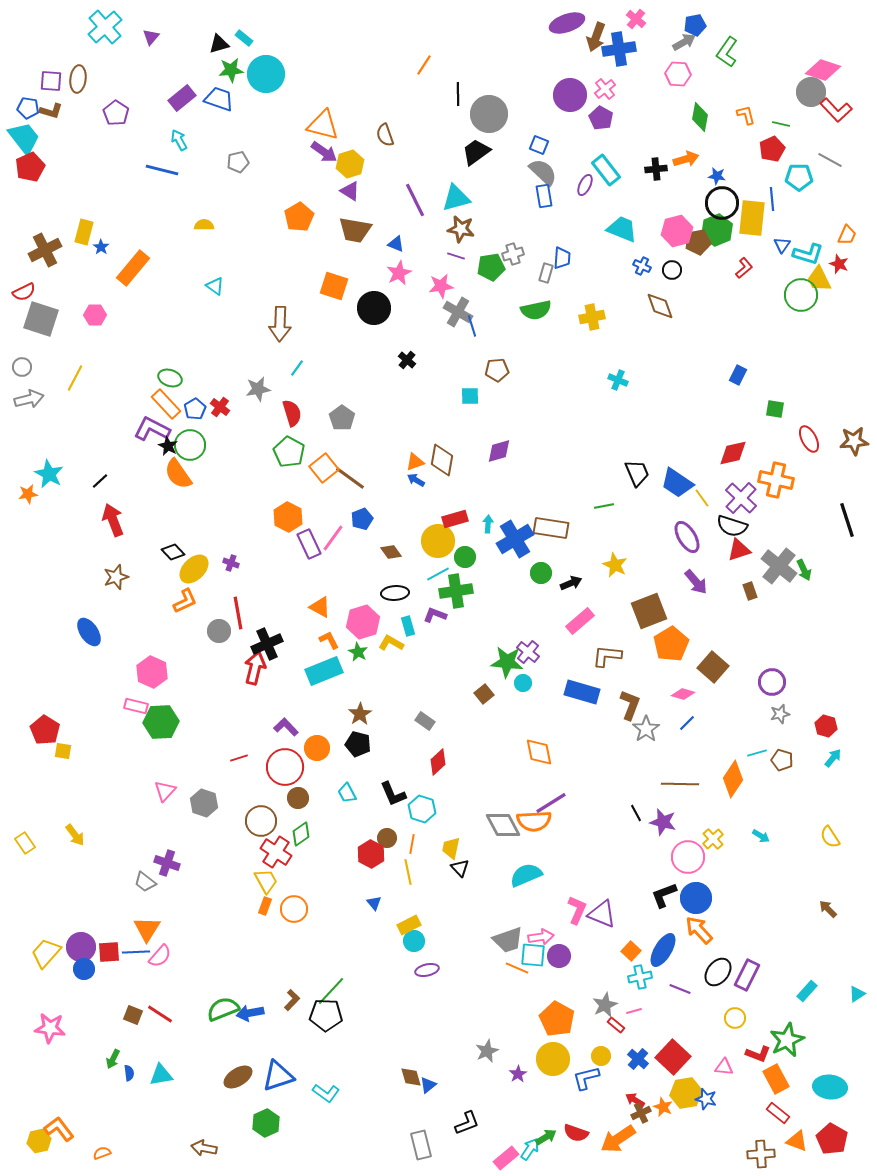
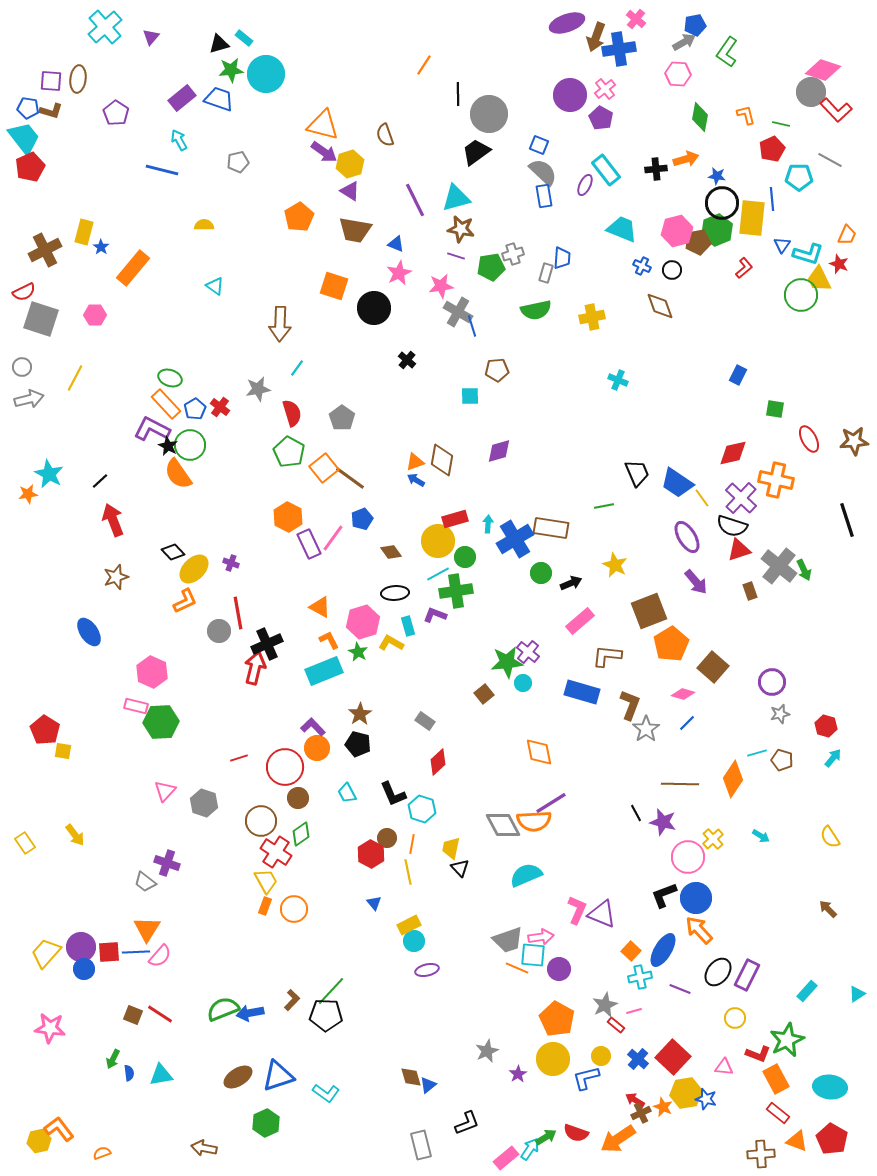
green star at (507, 662): rotated 12 degrees counterclockwise
purple L-shape at (286, 727): moved 27 px right
purple circle at (559, 956): moved 13 px down
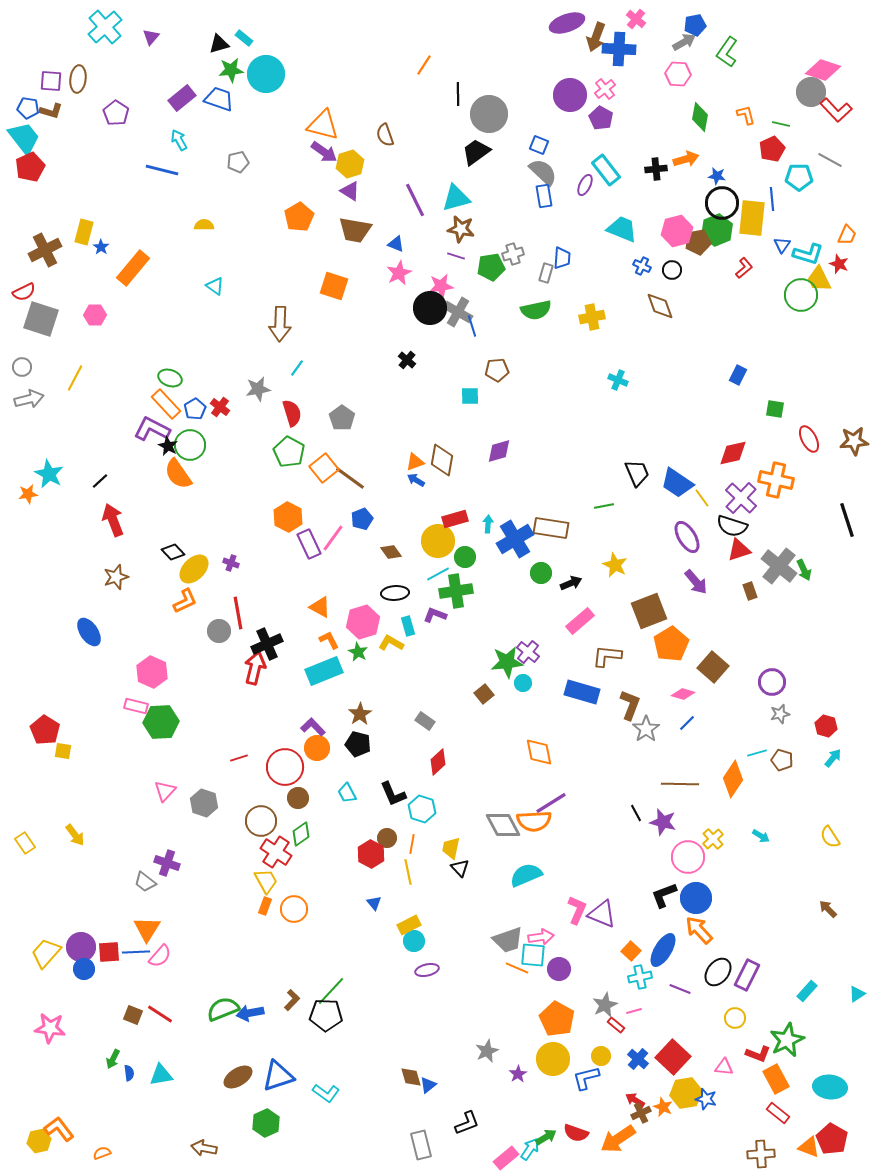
blue cross at (619, 49): rotated 12 degrees clockwise
black circle at (374, 308): moved 56 px right
orange triangle at (797, 1141): moved 12 px right, 6 px down
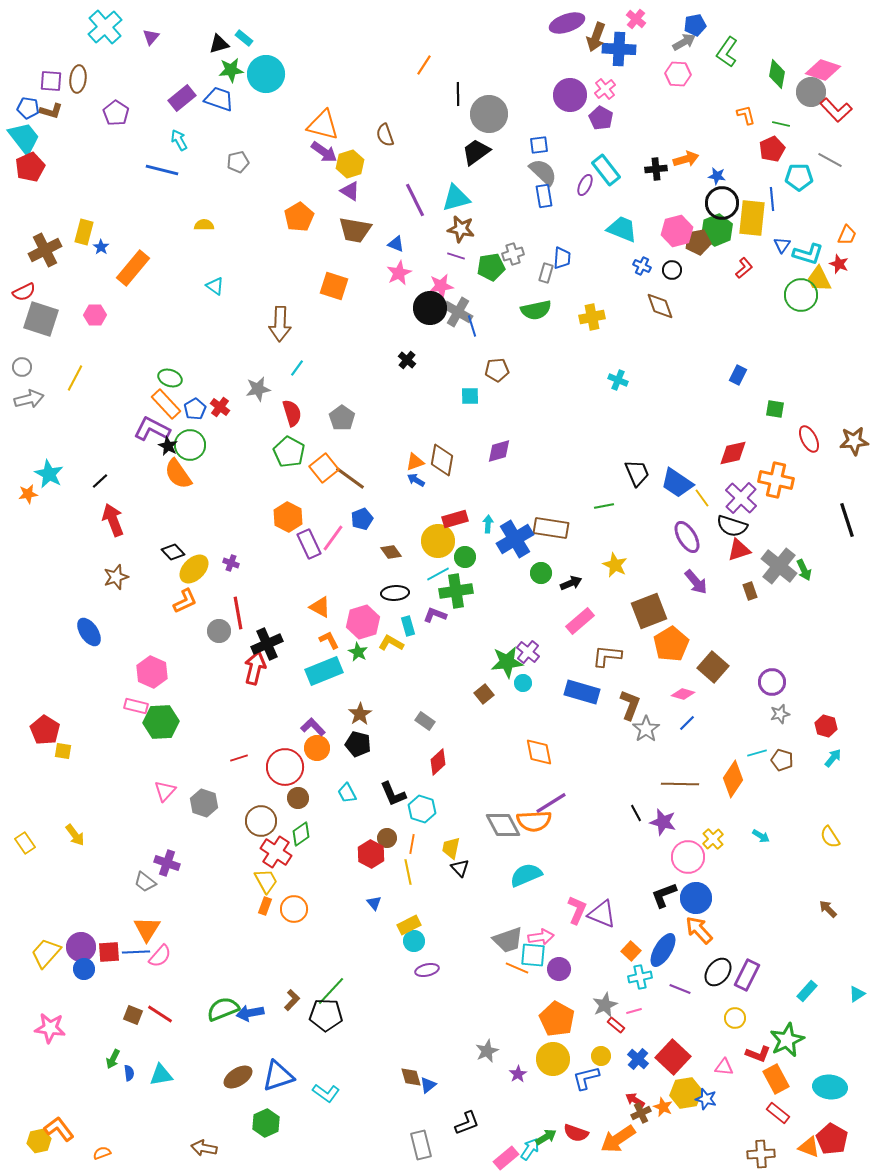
green diamond at (700, 117): moved 77 px right, 43 px up
blue square at (539, 145): rotated 30 degrees counterclockwise
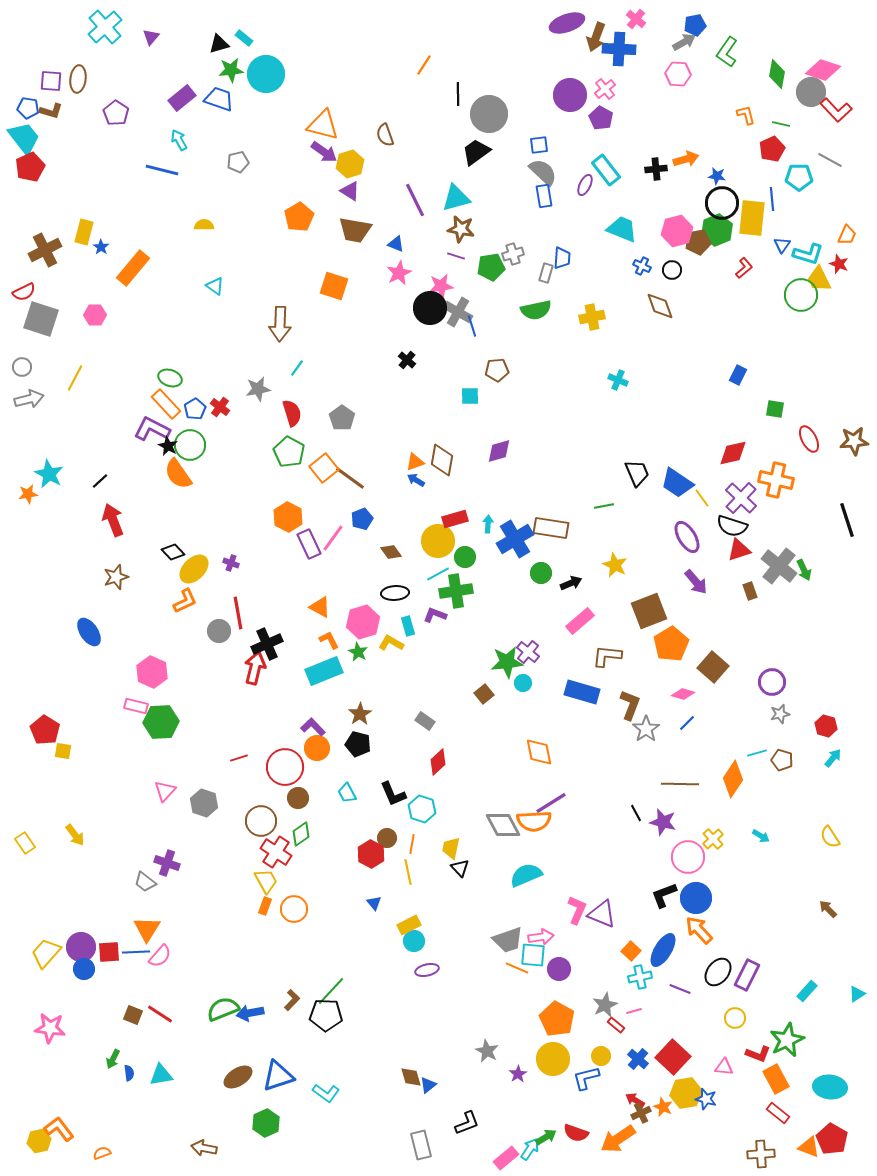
gray star at (487, 1051): rotated 20 degrees counterclockwise
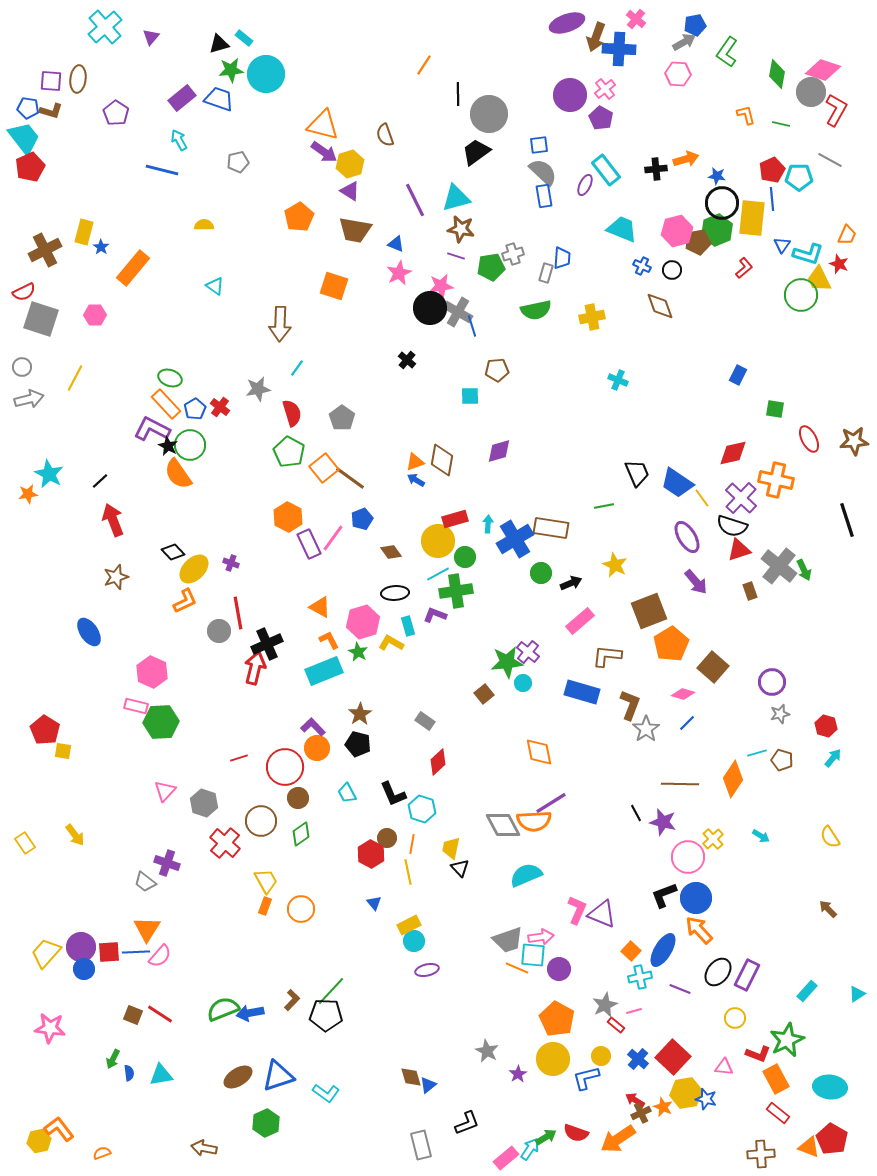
red L-shape at (836, 110): rotated 108 degrees counterclockwise
red pentagon at (772, 149): moved 21 px down
red cross at (276, 852): moved 51 px left, 9 px up; rotated 8 degrees clockwise
orange circle at (294, 909): moved 7 px right
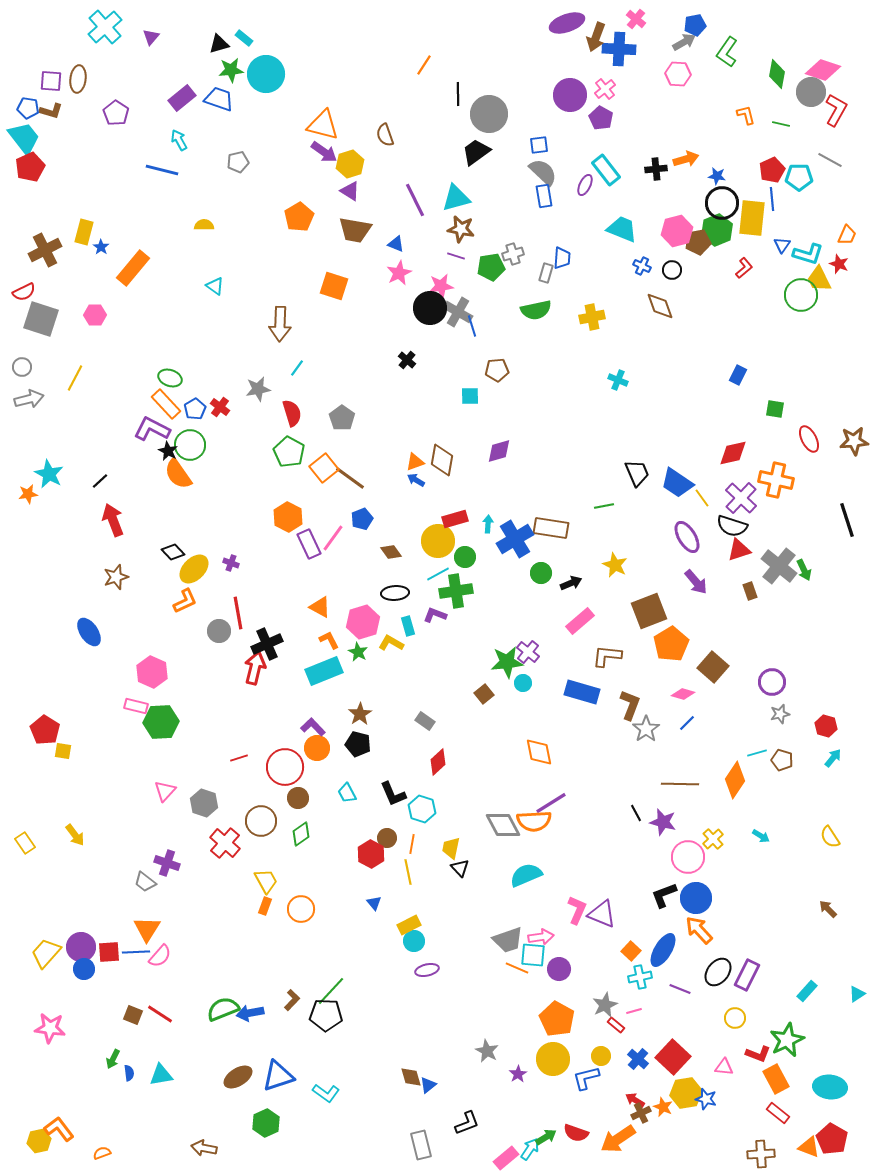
black star at (168, 446): moved 5 px down
orange diamond at (733, 779): moved 2 px right, 1 px down
